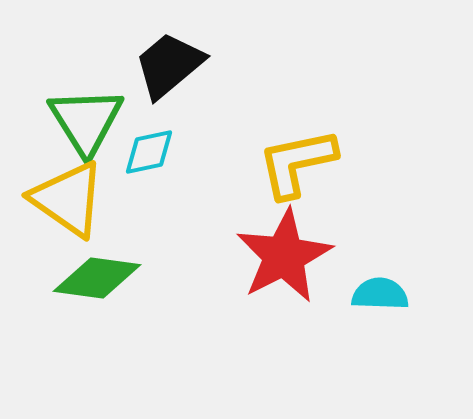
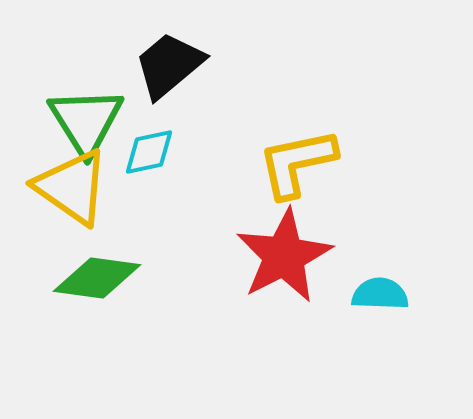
yellow triangle: moved 4 px right, 12 px up
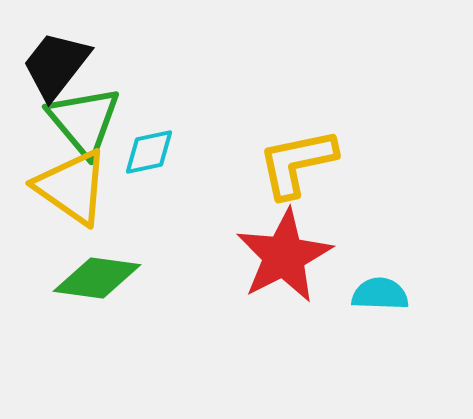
black trapezoid: moved 113 px left; rotated 12 degrees counterclockwise
green triangle: moved 2 px left; rotated 8 degrees counterclockwise
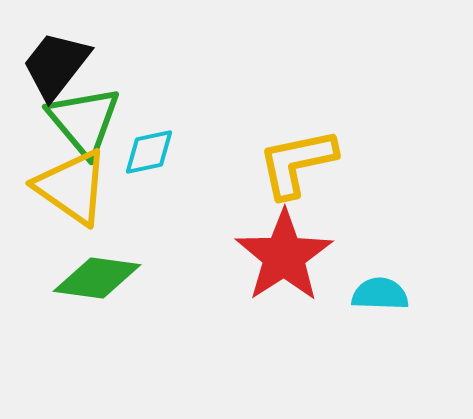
red star: rotated 6 degrees counterclockwise
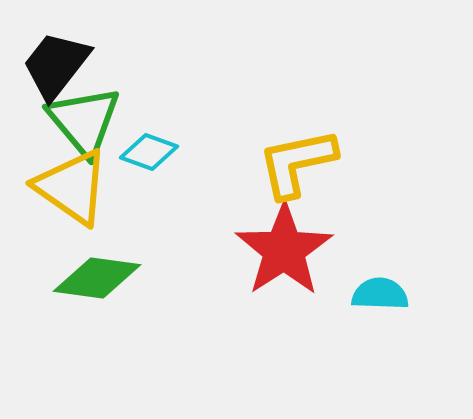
cyan diamond: rotated 32 degrees clockwise
red star: moved 6 px up
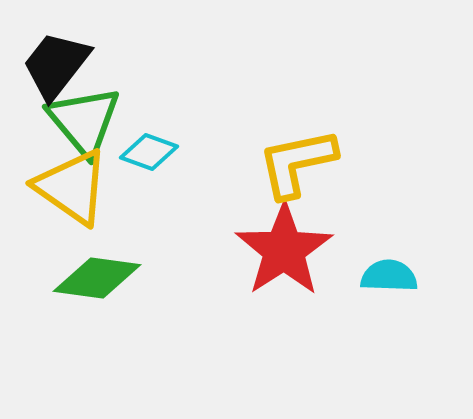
cyan semicircle: moved 9 px right, 18 px up
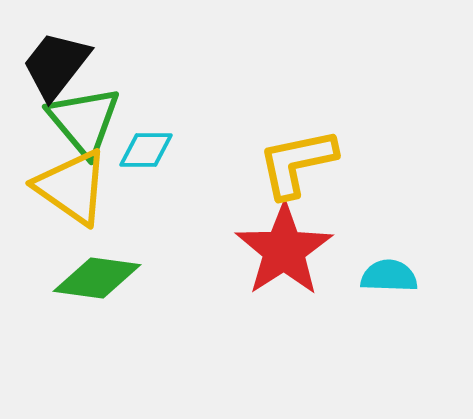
cyan diamond: moved 3 px left, 2 px up; rotated 20 degrees counterclockwise
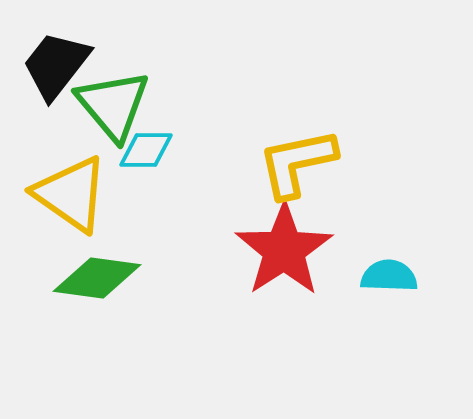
green triangle: moved 29 px right, 16 px up
yellow triangle: moved 1 px left, 7 px down
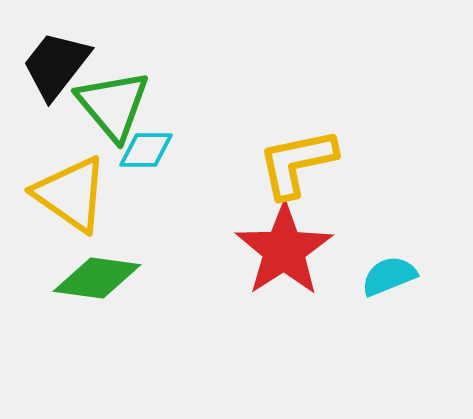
cyan semicircle: rotated 24 degrees counterclockwise
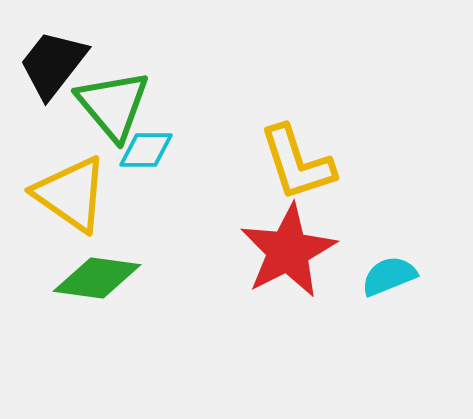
black trapezoid: moved 3 px left, 1 px up
yellow L-shape: rotated 96 degrees counterclockwise
red star: moved 4 px right, 1 px down; rotated 6 degrees clockwise
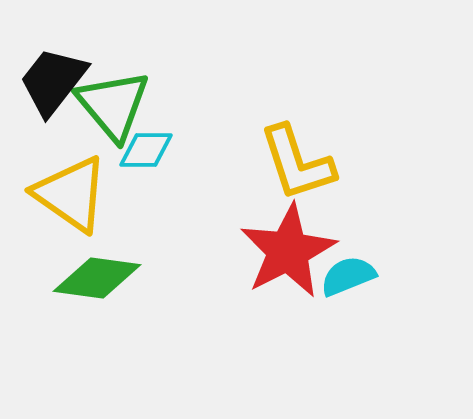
black trapezoid: moved 17 px down
cyan semicircle: moved 41 px left
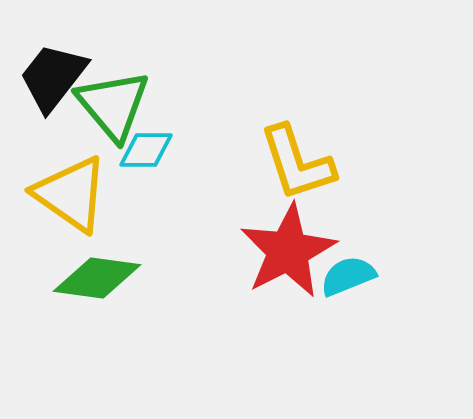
black trapezoid: moved 4 px up
